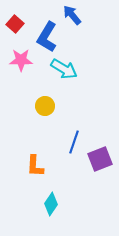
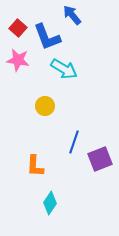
red square: moved 3 px right, 4 px down
blue L-shape: rotated 52 degrees counterclockwise
pink star: moved 3 px left; rotated 10 degrees clockwise
cyan diamond: moved 1 px left, 1 px up
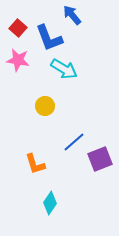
blue L-shape: moved 2 px right, 1 px down
blue line: rotated 30 degrees clockwise
orange L-shape: moved 2 px up; rotated 20 degrees counterclockwise
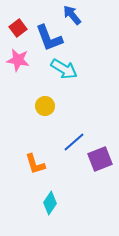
red square: rotated 12 degrees clockwise
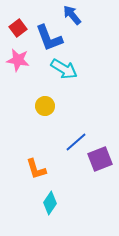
blue line: moved 2 px right
orange L-shape: moved 1 px right, 5 px down
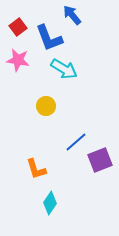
red square: moved 1 px up
yellow circle: moved 1 px right
purple square: moved 1 px down
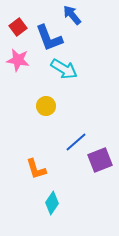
cyan diamond: moved 2 px right
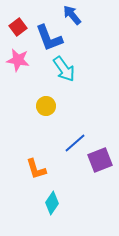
cyan arrow: rotated 24 degrees clockwise
blue line: moved 1 px left, 1 px down
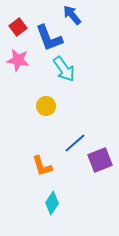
orange L-shape: moved 6 px right, 3 px up
